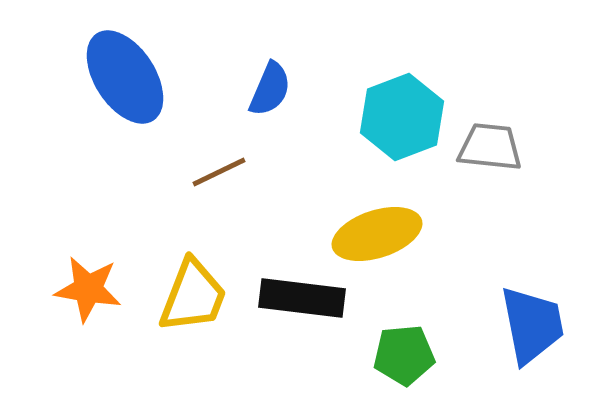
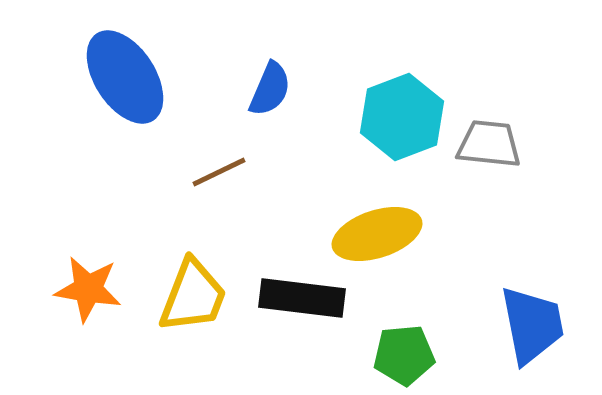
gray trapezoid: moved 1 px left, 3 px up
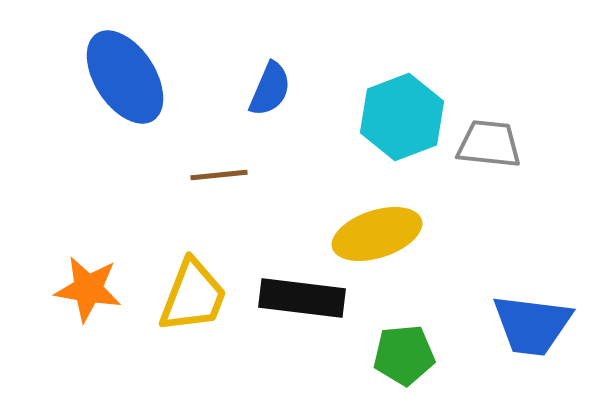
brown line: moved 3 px down; rotated 20 degrees clockwise
blue trapezoid: rotated 108 degrees clockwise
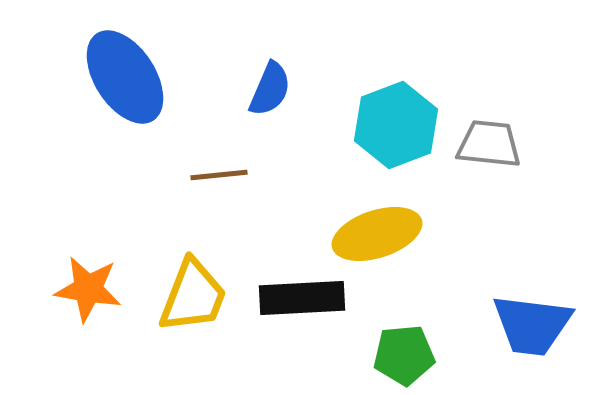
cyan hexagon: moved 6 px left, 8 px down
black rectangle: rotated 10 degrees counterclockwise
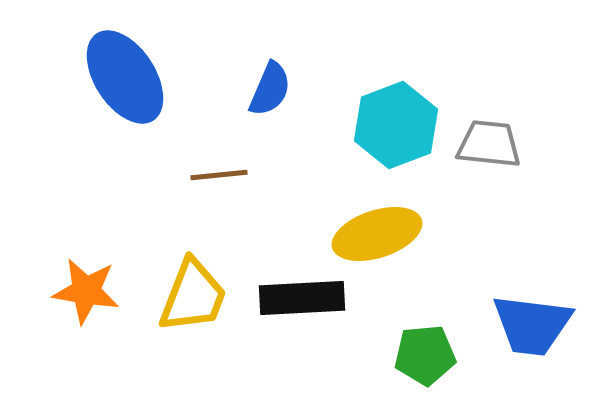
orange star: moved 2 px left, 2 px down
green pentagon: moved 21 px right
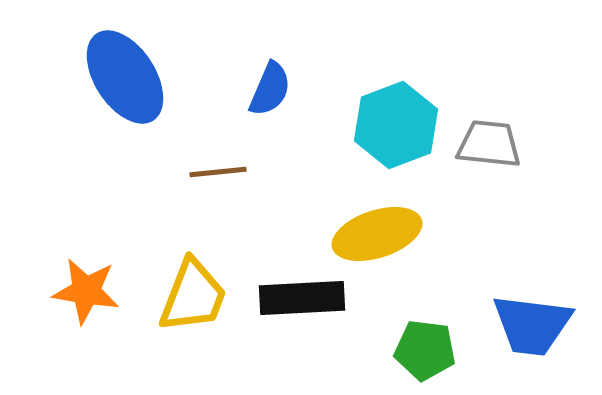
brown line: moved 1 px left, 3 px up
green pentagon: moved 5 px up; rotated 12 degrees clockwise
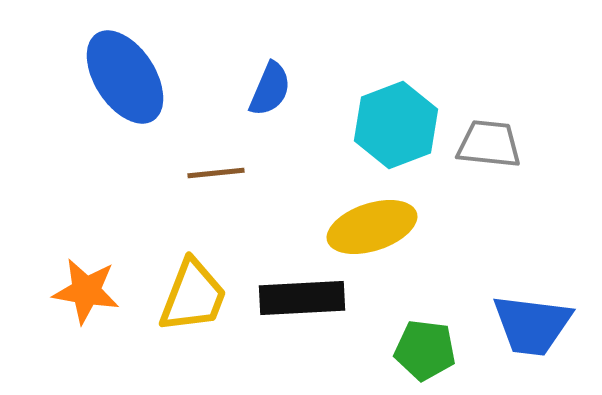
brown line: moved 2 px left, 1 px down
yellow ellipse: moved 5 px left, 7 px up
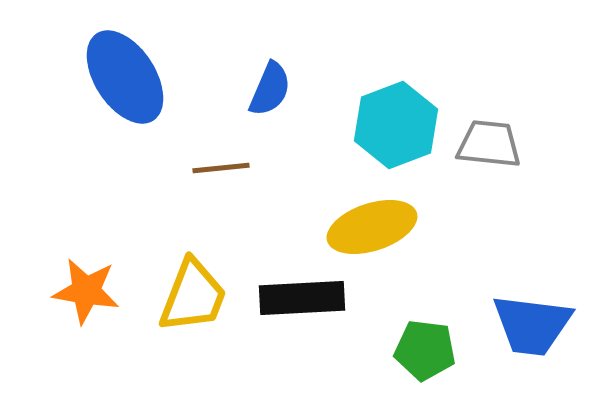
brown line: moved 5 px right, 5 px up
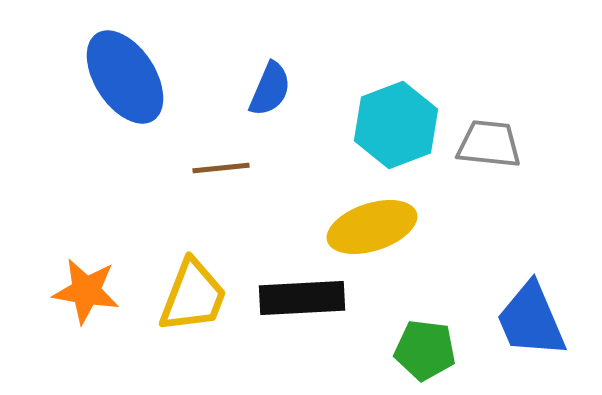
blue trapezoid: moved 1 px left, 5 px up; rotated 60 degrees clockwise
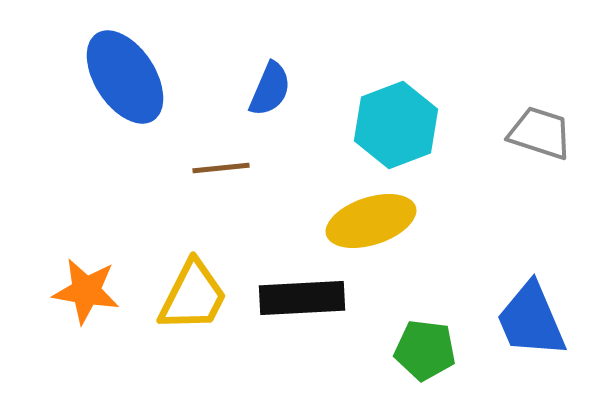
gray trapezoid: moved 51 px right, 11 px up; rotated 12 degrees clockwise
yellow ellipse: moved 1 px left, 6 px up
yellow trapezoid: rotated 6 degrees clockwise
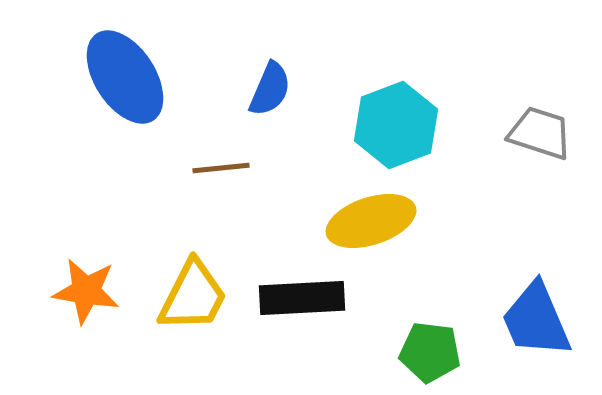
blue trapezoid: moved 5 px right
green pentagon: moved 5 px right, 2 px down
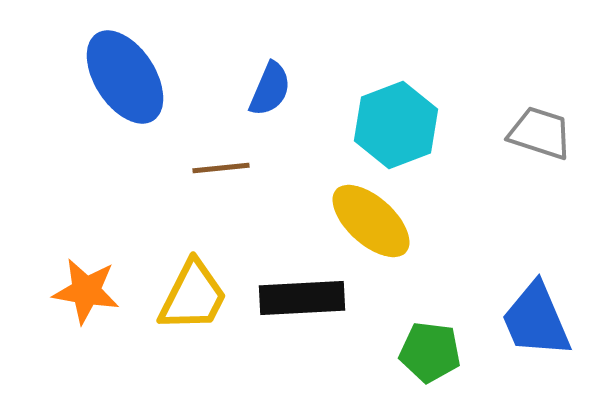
yellow ellipse: rotated 60 degrees clockwise
